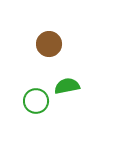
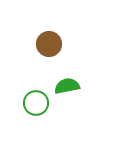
green circle: moved 2 px down
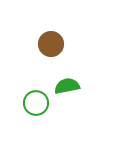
brown circle: moved 2 px right
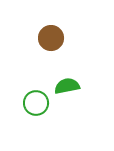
brown circle: moved 6 px up
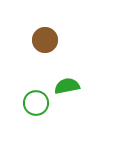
brown circle: moved 6 px left, 2 px down
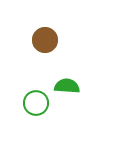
green semicircle: rotated 15 degrees clockwise
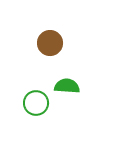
brown circle: moved 5 px right, 3 px down
